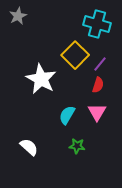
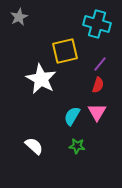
gray star: moved 1 px right, 1 px down
yellow square: moved 10 px left, 4 px up; rotated 32 degrees clockwise
cyan semicircle: moved 5 px right, 1 px down
white semicircle: moved 5 px right, 1 px up
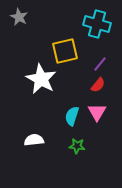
gray star: rotated 18 degrees counterclockwise
red semicircle: rotated 21 degrees clockwise
cyan semicircle: rotated 12 degrees counterclockwise
white semicircle: moved 6 px up; rotated 48 degrees counterclockwise
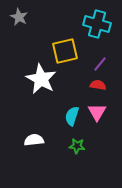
red semicircle: rotated 119 degrees counterclockwise
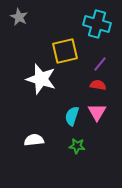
white star: rotated 12 degrees counterclockwise
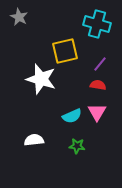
cyan semicircle: rotated 132 degrees counterclockwise
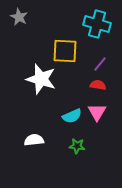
yellow square: rotated 16 degrees clockwise
